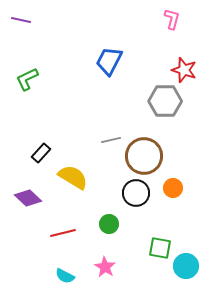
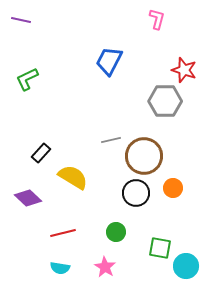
pink L-shape: moved 15 px left
green circle: moved 7 px right, 8 px down
cyan semicircle: moved 5 px left, 8 px up; rotated 18 degrees counterclockwise
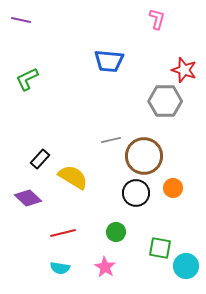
blue trapezoid: rotated 112 degrees counterclockwise
black rectangle: moved 1 px left, 6 px down
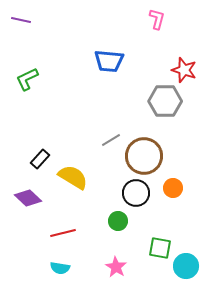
gray line: rotated 18 degrees counterclockwise
green circle: moved 2 px right, 11 px up
pink star: moved 11 px right
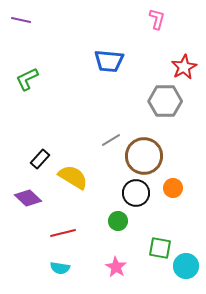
red star: moved 3 px up; rotated 25 degrees clockwise
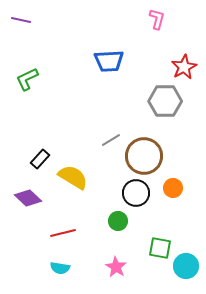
blue trapezoid: rotated 8 degrees counterclockwise
